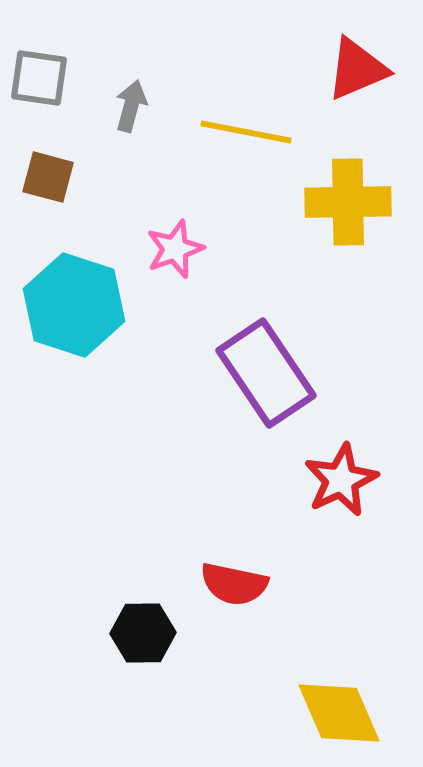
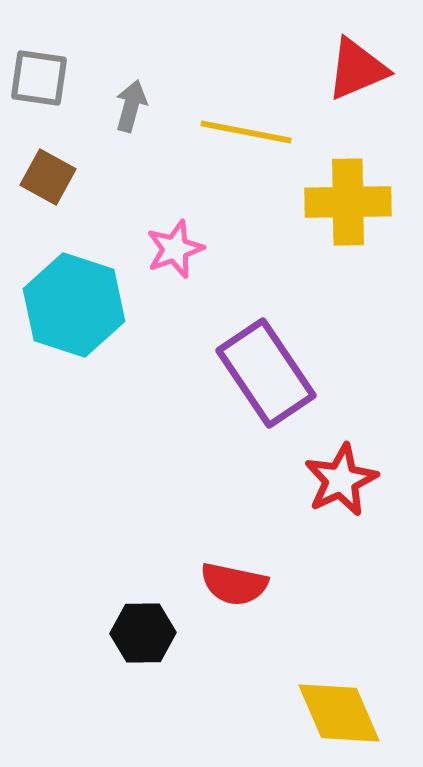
brown square: rotated 14 degrees clockwise
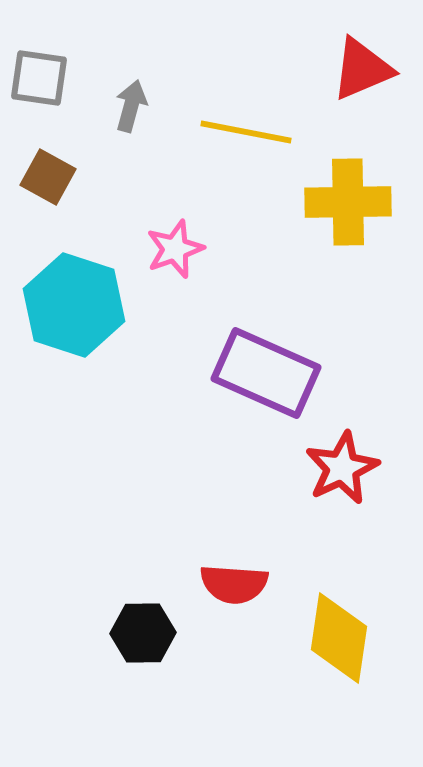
red triangle: moved 5 px right
purple rectangle: rotated 32 degrees counterclockwise
red star: moved 1 px right, 12 px up
red semicircle: rotated 8 degrees counterclockwise
yellow diamond: moved 75 px up; rotated 32 degrees clockwise
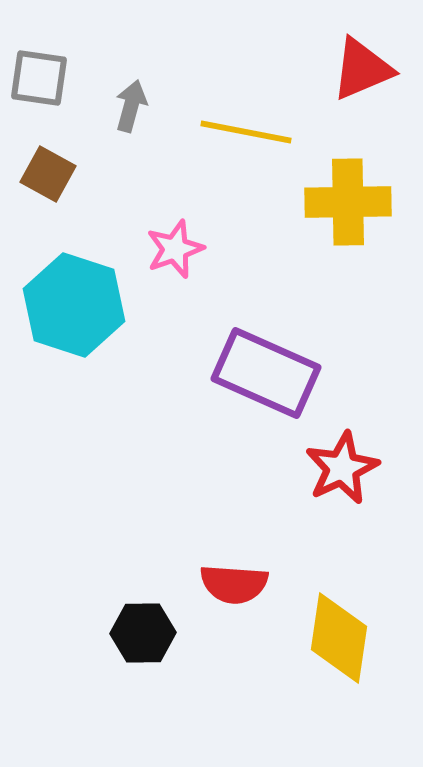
brown square: moved 3 px up
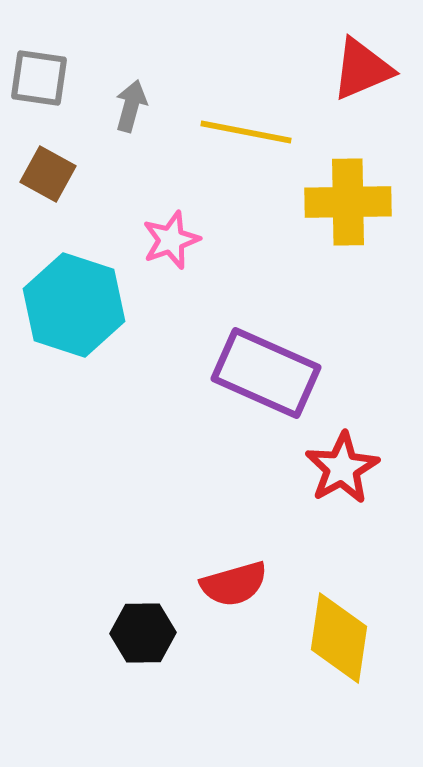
pink star: moved 4 px left, 9 px up
red star: rotated 4 degrees counterclockwise
red semicircle: rotated 20 degrees counterclockwise
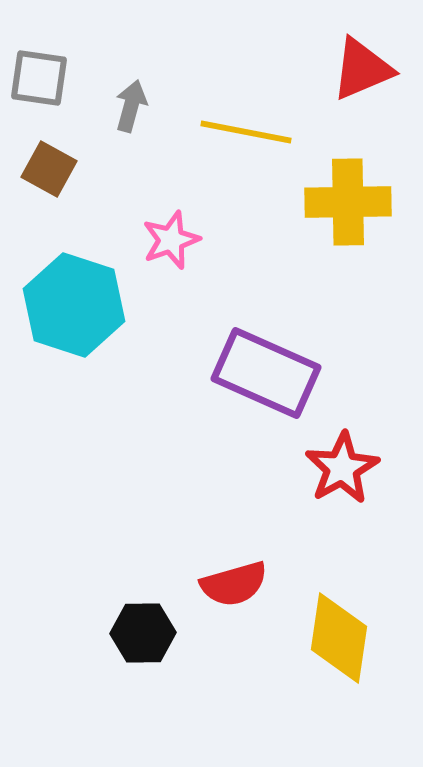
brown square: moved 1 px right, 5 px up
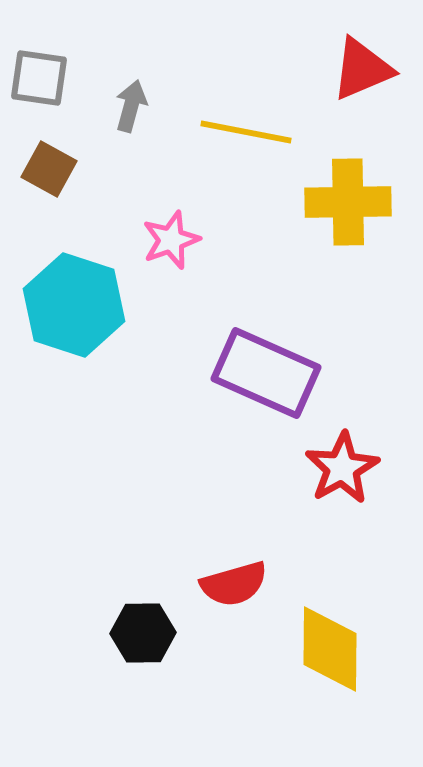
yellow diamond: moved 9 px left, 11 px down; rotated 8 degrees counterclockwise
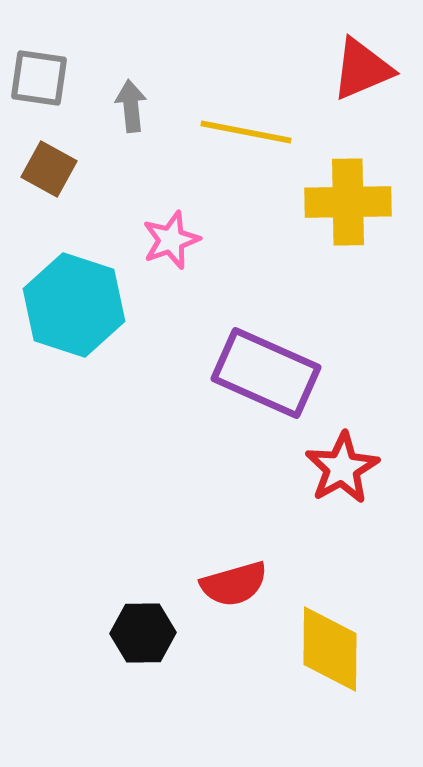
gray arrow: rotated 21 degrees counterclockwise
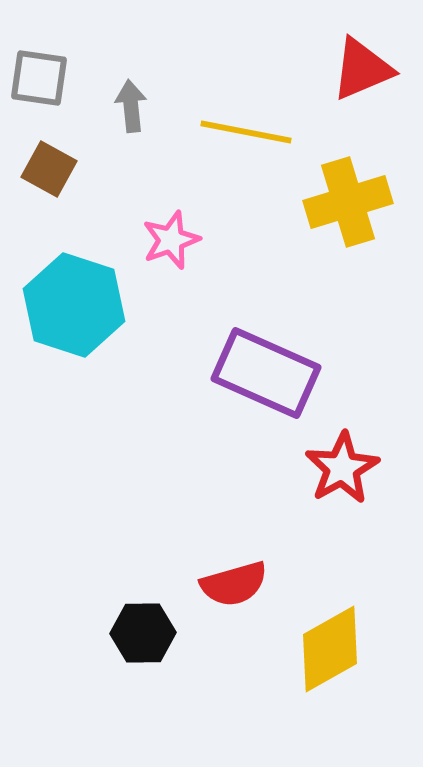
yellow cross: rotated 16 degrees counterclockwise
yellow diamond: rotated 60 degrees clockwise
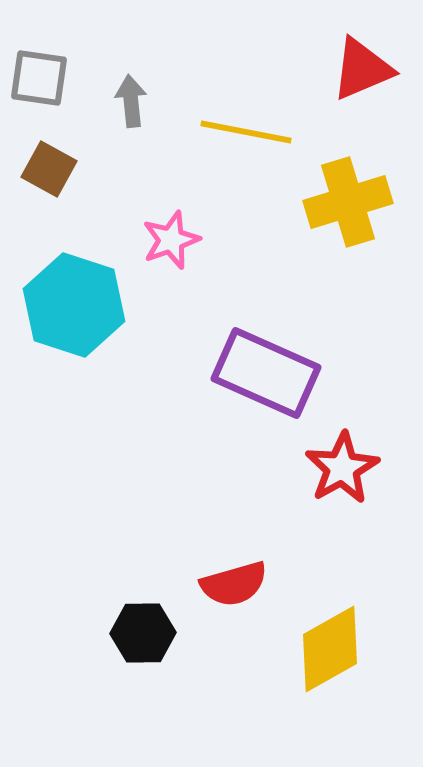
gray arrow: moved 5 px up
